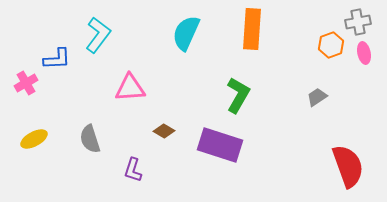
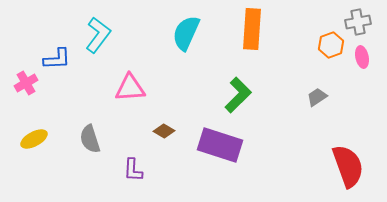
pink ellipse: moved 2 px left, 4 px down
green L-shape: rotated 15 degrees clockwise
purple L-shape: rotated 15 degrees counterclockwise
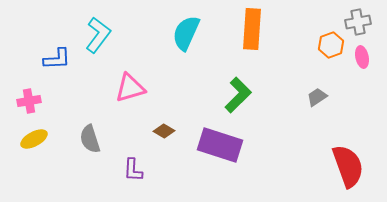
pink cross: moved 3 px right, 18 px down; rotated 20 degrees clockwise
pink triangle: rotated 12 degrees counterclockwise
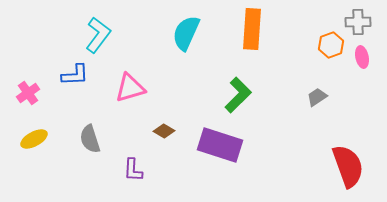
gray cross: rotated 10 degrees clockwise
blue L-shape: moved 18 px right, 16 px down
pink cross: moved 1 px left, 8 px up; rotated 25 degrees counterclockwise
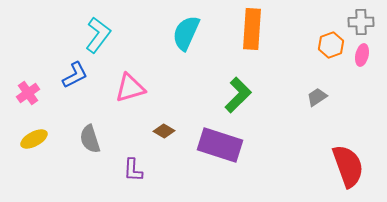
gray cross: moved 3 px right
pink ellipse: moved 2 px up; rotated 25 degrees clockwise
blue L-shape: rotated 24 degrees counterclockwise
